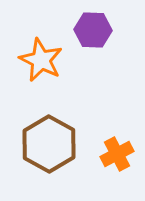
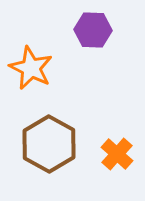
orange star: moved 10 px left, 8 px down
orange cross: rotated 20 degrees counterclockwise
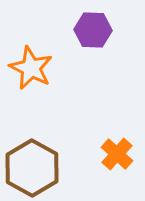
brown hexagon: moved 17 px left, 24 px down
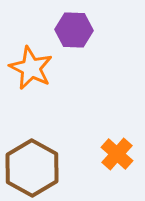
purple hexagon: moved 19 px left
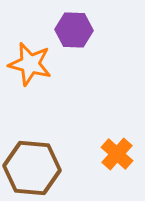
orange star: moved 1 px left, 4 px up; rotated 12 degrees counterclockwise
brown hexagon: rotated 24 degrees counterclockwise
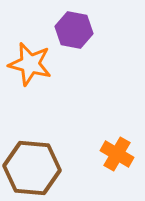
purple hexagon: rotated 9 degrees clockwise
orange cross: rotated 12 degrees counterclockwise
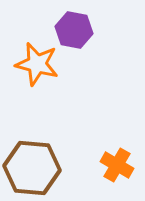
orange star: moved 7 px right
orange cross: moved 11 px down
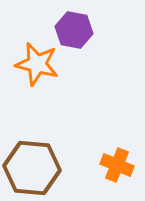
orange cross: rotated 8 degrees counterclockwise
